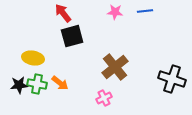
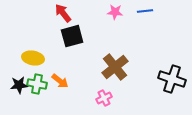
orange arrow: moved 2 px up
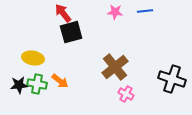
black square: moved 1 px left, 4 px up
pink cross: moved 22 px right, 4 px up; rotated 35 degrees counterclockwise
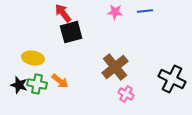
black cross: rotated 8 degrees clockwise
black star: rotated 24 degrees clockwise
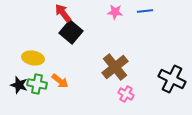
black square: rotated 35 degrees counterclockwise
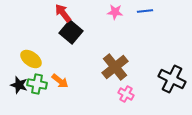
yellow ellipse: moved 2 px left, 1 px down; rotated 25 degrees clockwise
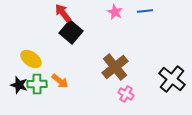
pink star: rotated 21 degrees clockwise
black cross: rotated 12 degrees clockwise
green cross: rotated 12 degrees counterclockwise
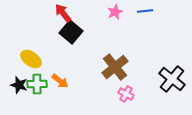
pink star: rotated 21 degrees clockwise
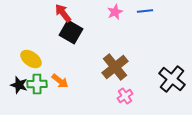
black square: rotated 10 degrees counterclockwise
pink cross: moved 1 px left, 2 px down; rotated 28 degrees clockwise
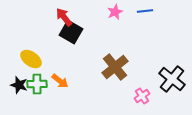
red arrow: moved 1 px right, 4 px down
pink cross: moved 17 px right
